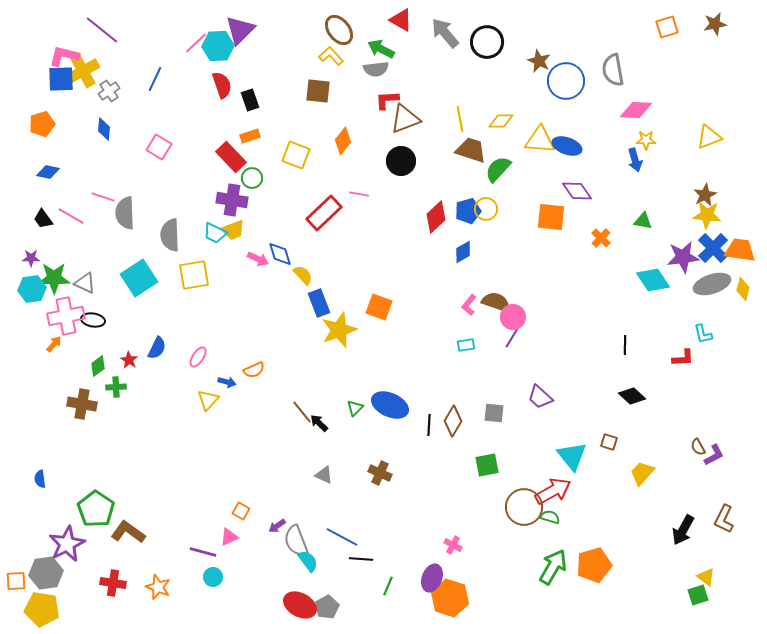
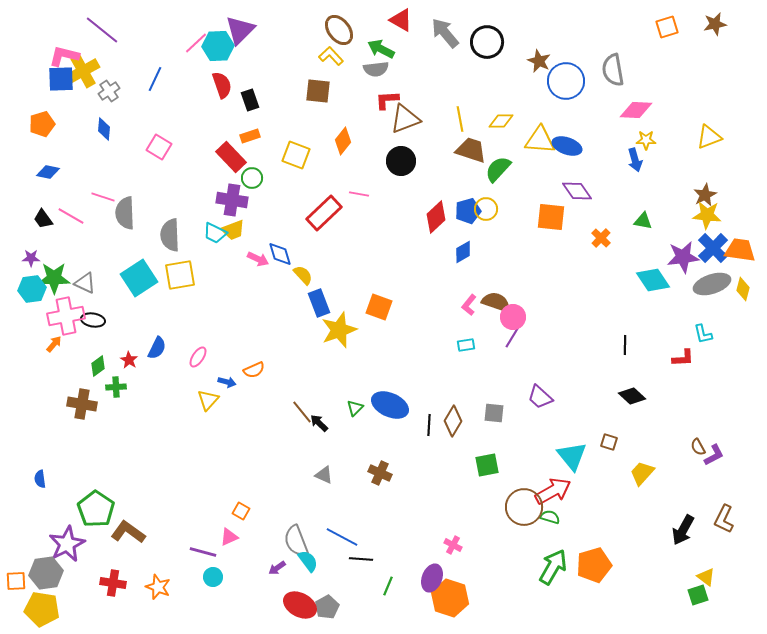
yellow square at (194, 275): moved 14 px left
purple arrow at (277, 526): moved 42 px down
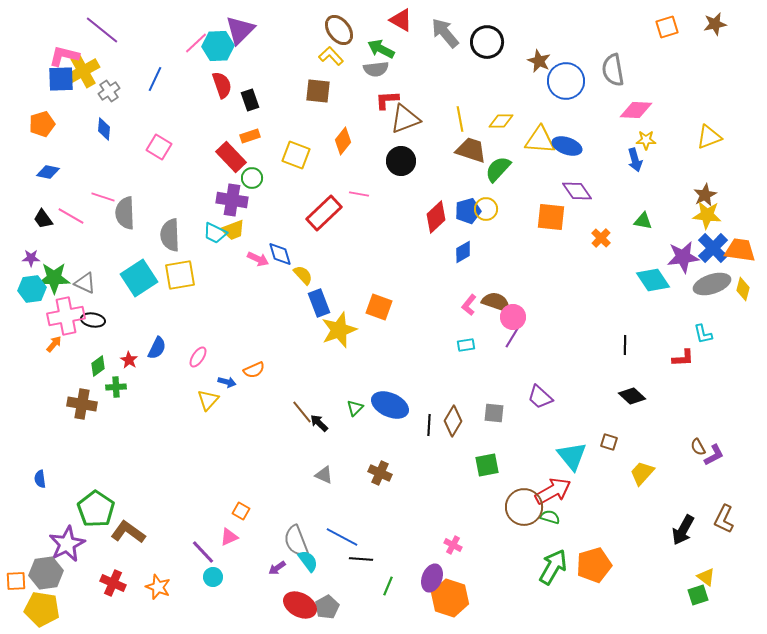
purple line at (203, 552): rotated 32 degrees clockwise
red cross at (113, 583): rotated 15 degrees clockwise
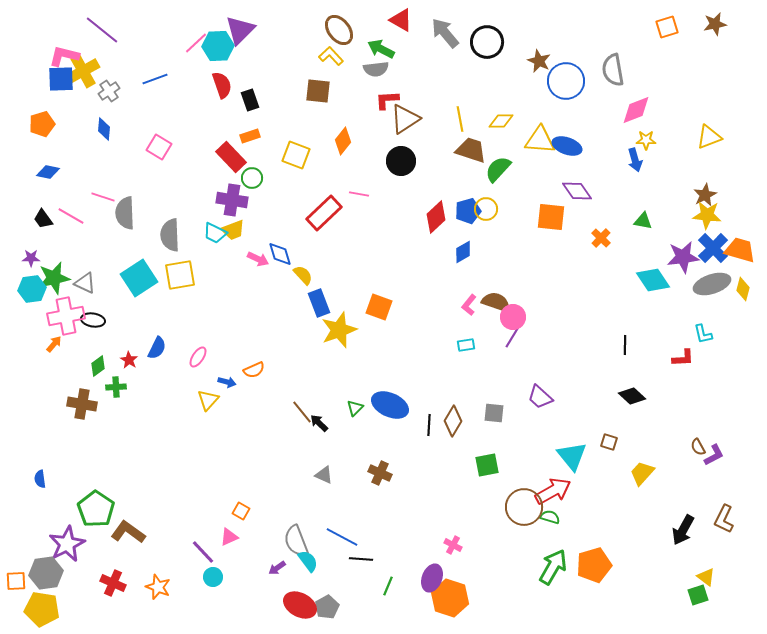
blue line at (155, 79): rotated 45 degrees clockwise
pink diamond at (636, 110): rotated 24 degrees counterclockwise
brown triangle at (405, 119): rotated 12 degrees counterclockwise
orange trapezoid at (740, 250): rotated 8 degrees clockwise
green star at (54, 278): rotated 12 degrees counterclockwise
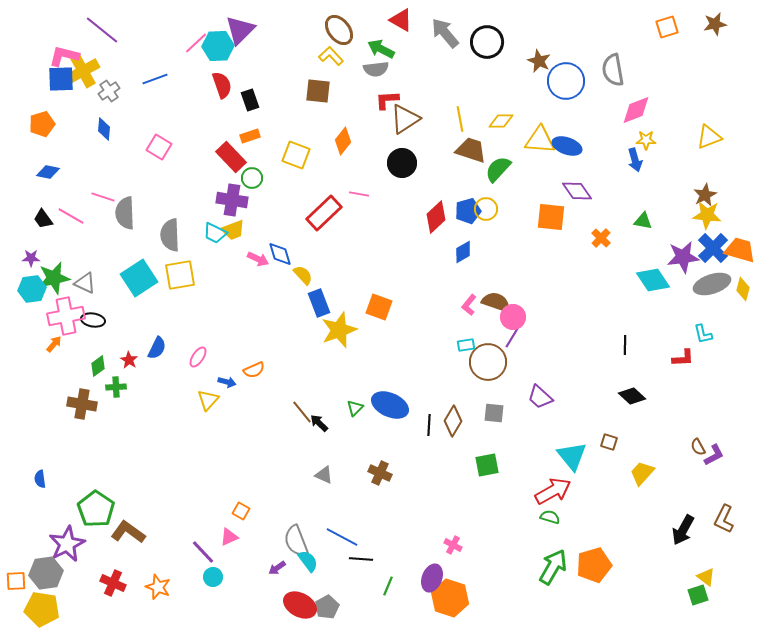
black circle at (401, 161): moved 1 px right, 2 px down
brown circle at (524, 507): moved 36 px left, 145 px up
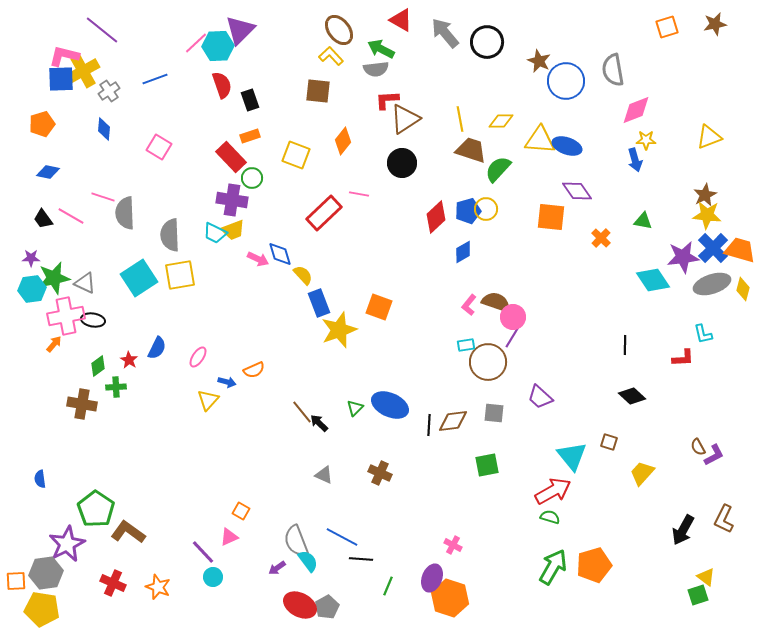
brown diamond at (453, 421): rotated 52 degrees clockwise
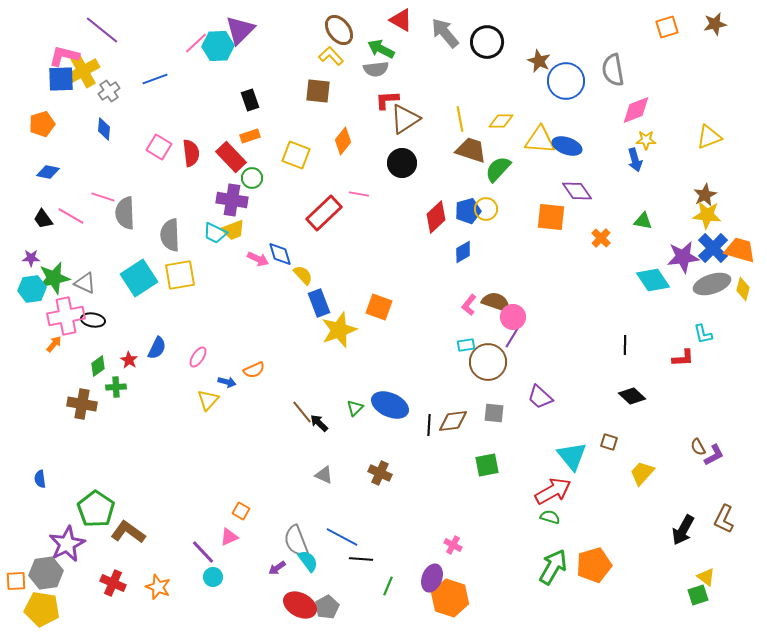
red semicircle at (222, 85): moved 31 px left, 68 px down; rotated 12 degrees clockwise
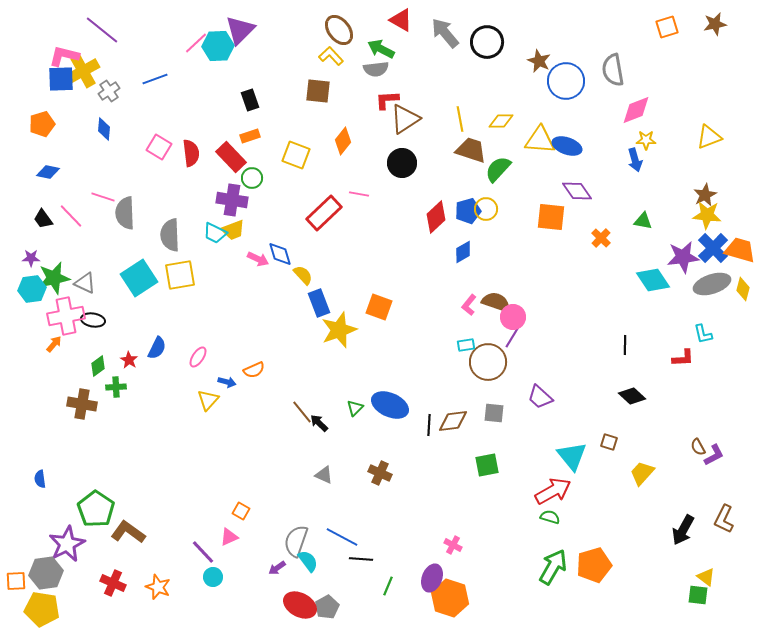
pink line at (71, 216): rotated 16 degrees clockwise
gray semicircle at (296, 541): rotated 40 degrees clockwise
green square at (698, 595): rotated 25 degrees clockwise
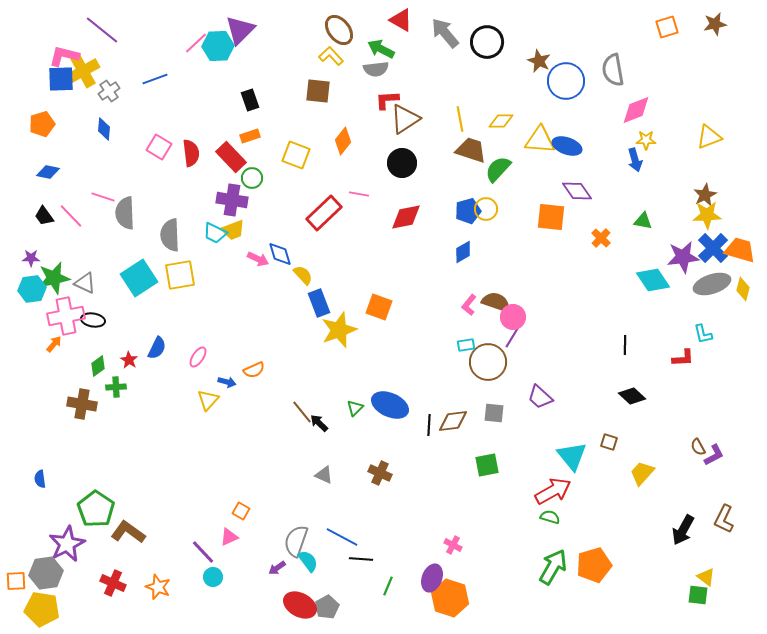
yellow star at (707, 215): rotated 8 degrees counterclockwise
red diamond at (436, 217): moved 30 px left; rotated 32 degrees clockwise
black trapezoid at (43, 219): moved 1 px right, 3 px up
